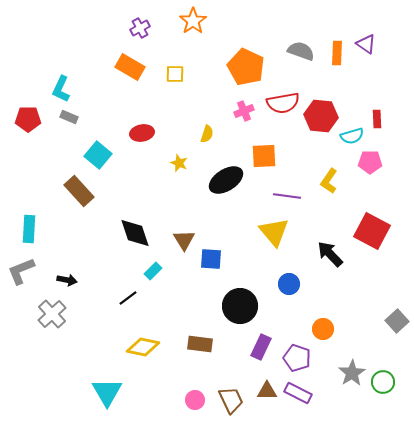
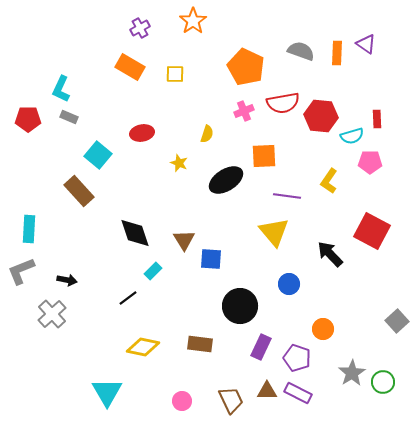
pink circle at (195, 400): moved 13 px left, 1 px down
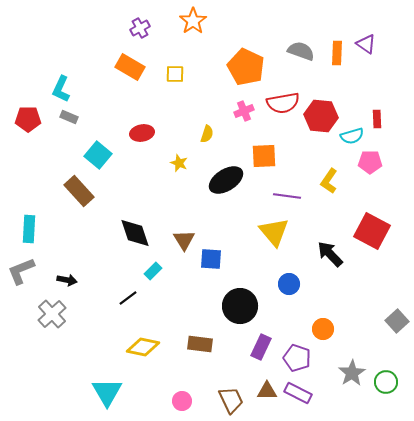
green circle at (383, 382): moved 3 px right
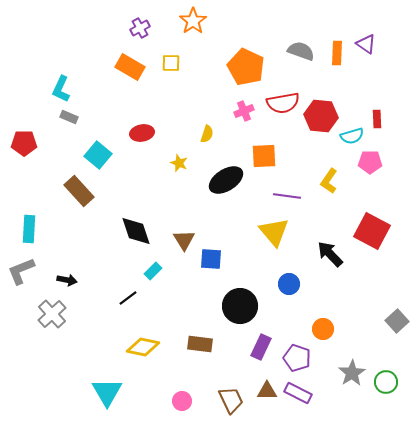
yellow square at (175, 74): moved 4 px left, 11 px up
red pentagon at (28, 119): moved 4 px left, 24 px down
black diamond at (135, 233): moved 1 px right, 2 px up
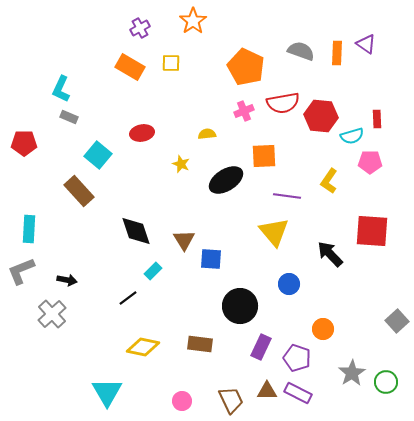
yellow semicircle at (207, 134): rotated 114 degrees counterclockwise
yellow star at (179, 163): moved 2 px right, 1 px down
red square at (372, 231): rotated 24 degrees counterclockwise
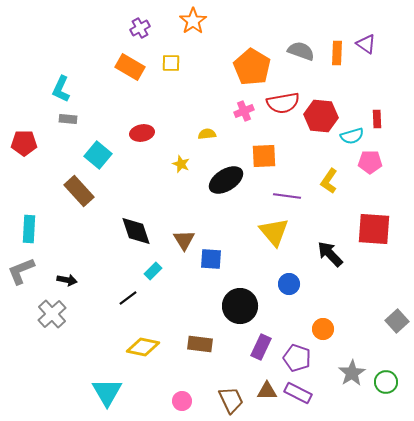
orange pentagon at (246, 67): moved 6 px right; rotated 6 degrees clockwise
gray rectangle at (69, 117): moved 1 px left, 2 px down; rotated 18 degrees counterclockwise
red square at (372, 231): moved 2 px right, 2 px up
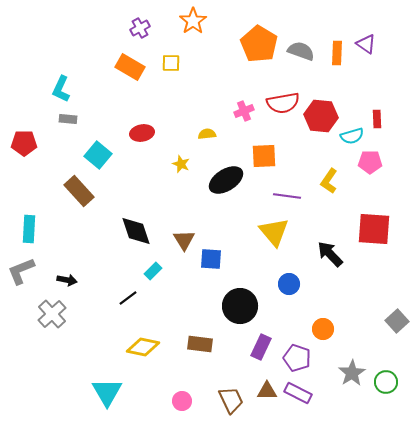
orange pentagon at (252, 67): moved 7 px right, 23 px up
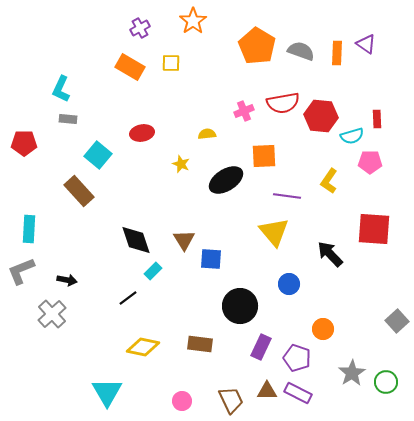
orange pentagon at (259, 44): moved 2 px left, 2 px down
black diamond at (136, 231): moved 9 px down
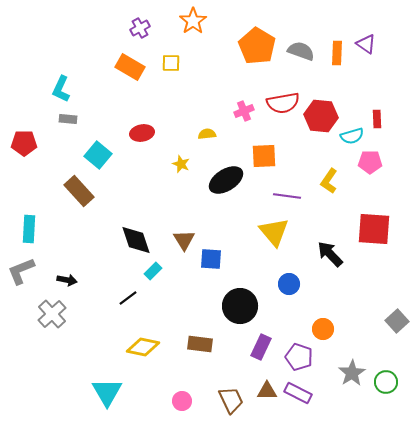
purple pentagon at (297, 358): moved 2 px right, 1 px up
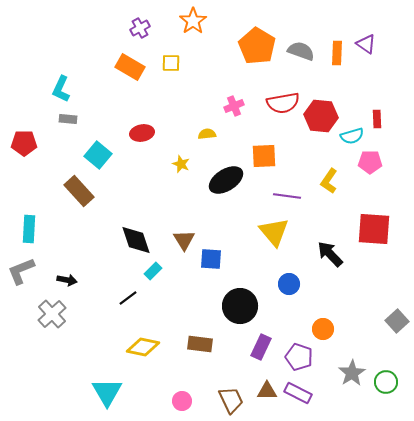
pink cross at (244, 111): moved 10 px left, 5 px up
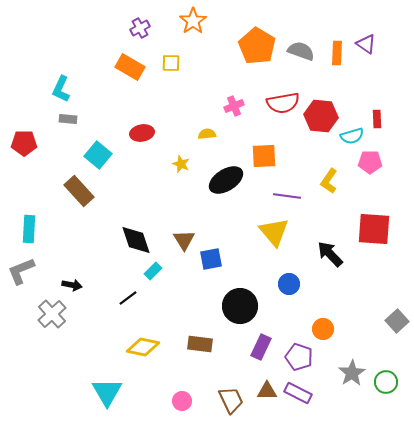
blue square at (211, 259): rotated 15 degrees counterclockwise
black arrow at (67, 280): moved 5 px right, 5 px down
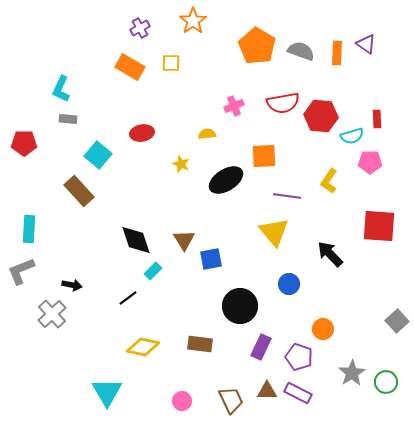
red square at (374, 229): moved 5 px right, 3 px up
